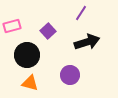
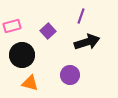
purple line: moved 3 px down; rotated 14 degrees counterclockwise
black circle: moved 5 px left
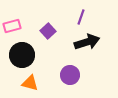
purple line: moved 1 px down
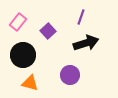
pink rectangle: moved 6 px right, 4 px up; rotated 36 degrees counterclockwise
black arrow: moved 1 px left, 1 px down
black circle: moved 1 px right
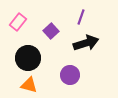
purple square: moved 3 px right
black circle: moved 5 px right, 3 px down
orange triangle: moved 1 px left, 2 px down
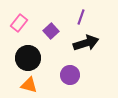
pink rectangle: moved 1 px right, 1 px down
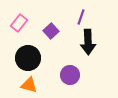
black arrow: moved 2 px right, 1 px up; rotated 105 degrees clockwise
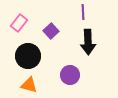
purple line: moved 2 px right, 5 px up; rotated 21 degrees counterclockwise
black circle: moved 2 px up
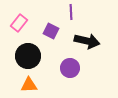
purple line: moved 12 px left
purple square: rotated 21 degrees counterclockwise
black arrow: moved 1 px left, 1 px up; rotated 75 degrees counterclockwise
purple circle: moved 7 px up
orange triangle: rotated 18 degrees counterclockwise
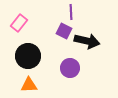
purple square: moved 13 px right
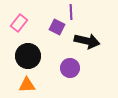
purple square: moved 7 px left, 4 px up
orange triangle: moved 2 px left
